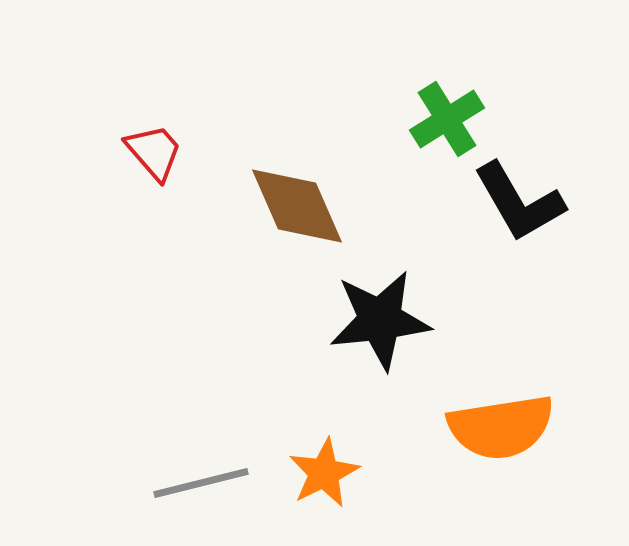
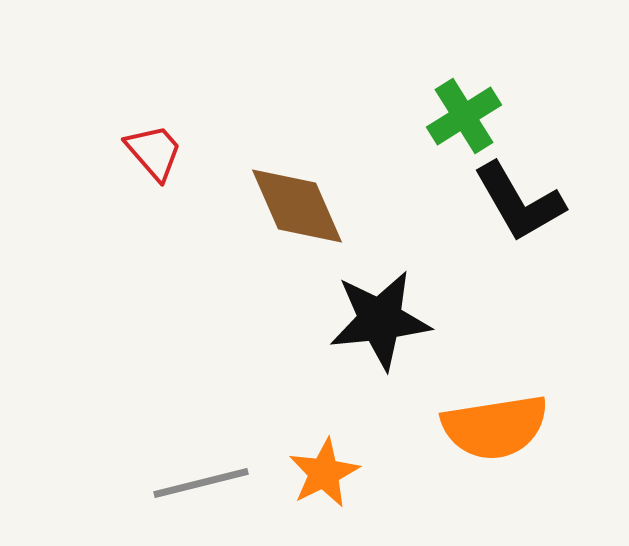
green cross: moved 17 px right, 3 px up
orange semicircle: moved 6 px left
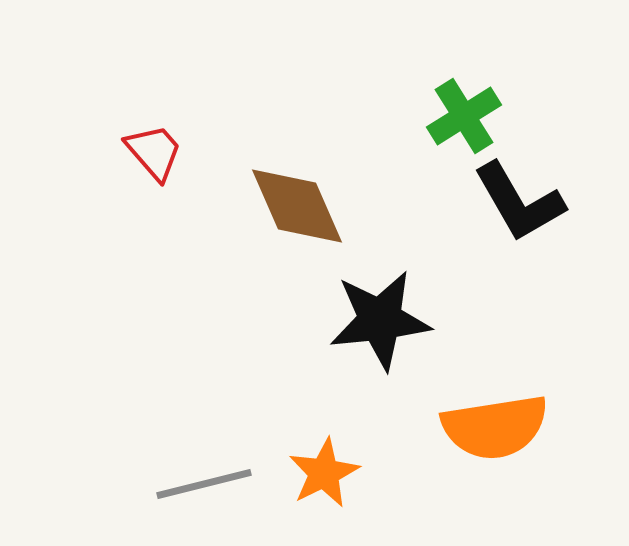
gray line: moved 3 px right, 1 px down
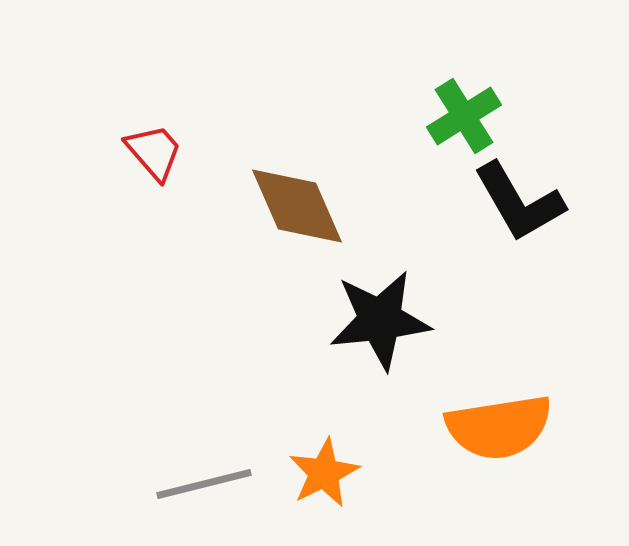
orange semicircle: moved 4 px right
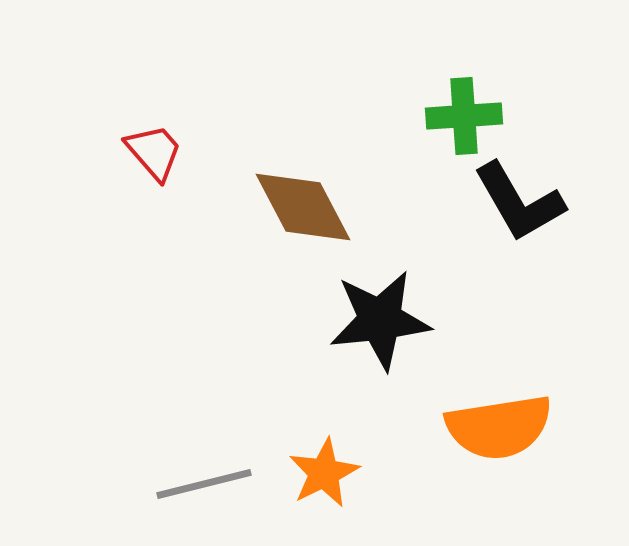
green cross: rotated 28 degrees clockwise
brown diamond: moved 6 px right, 1 px down; rotated 4 degrees counterclockwise
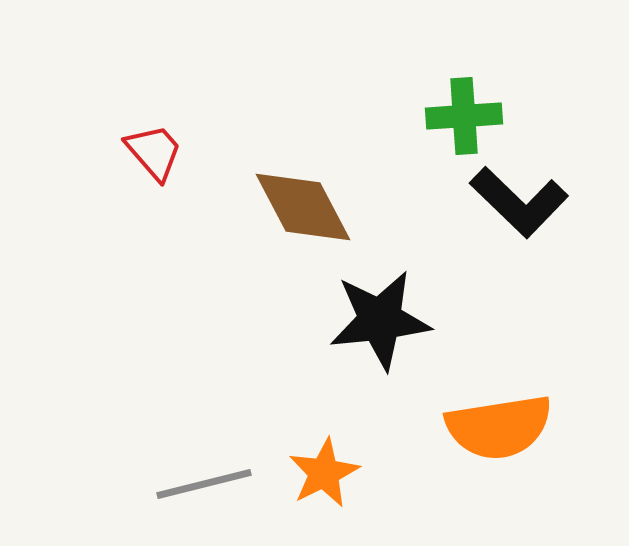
black L-shape: rotated 16 degrees counterclockwise
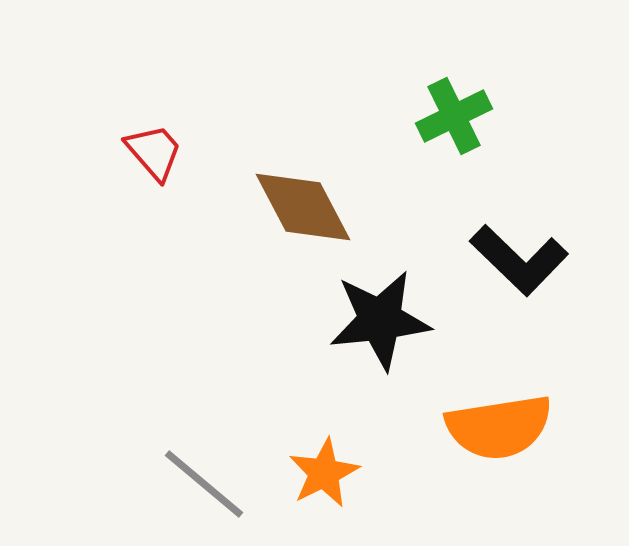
green cross: moved 10 px left; rotated 22 degrees counterclockwise
black L-shape: moved 58 px down
gray line: rotated 54 degrees clockwise
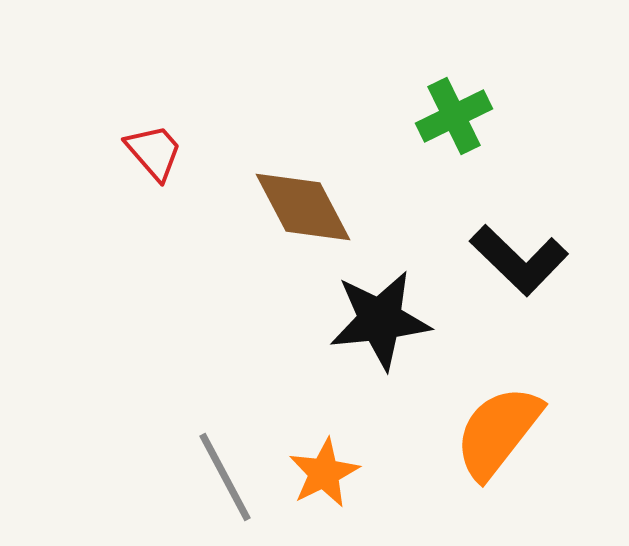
orange semicircle: moved 1 px left, 5 px down; rotated 137 degrees clockwise
gray line: moved 21 px right, 7 px up; rotated 22 degrees clockwise
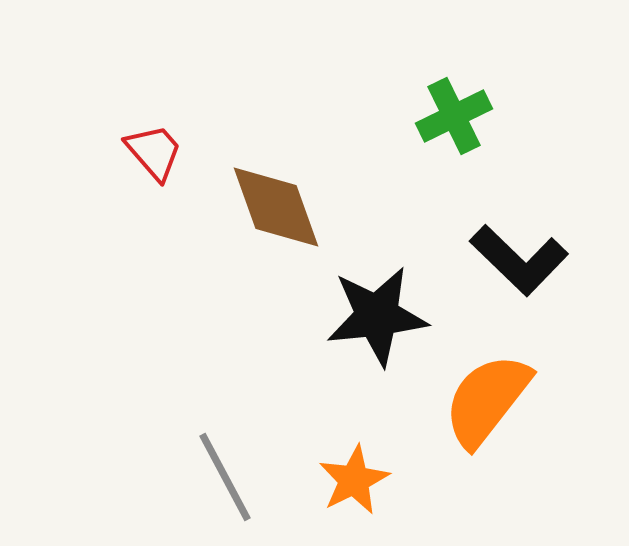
brown diamond: moved 27 px left; rotated 8 degrees clockwise
black star: moved 3 px left, 4 px up
orange semicircle: moved 11 px left, 32 px up
orange star: moved 30 px right, 7 px down
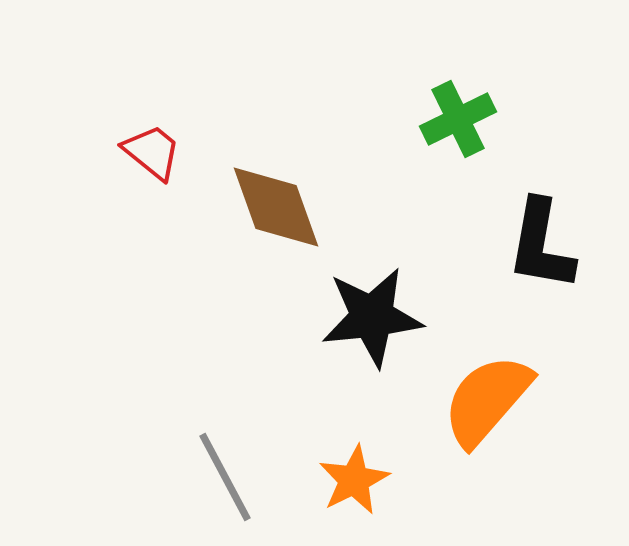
green cross: moved 4 px right, 3 px down
red trapezoid: moved 2 px left; rotated 10 degrees counterclockwise
black L-shape: moved 22 px right, 15 px up; rotated 56 degrees clockwise
black star: moved 5 px left, 1 px down
orange semicircle: rotated 3 degrees clockwise
